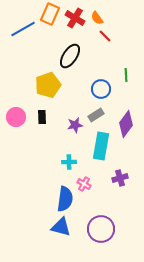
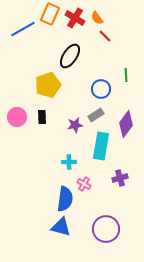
pink circle: moved 1 px right
purple circle: moved 5 px right
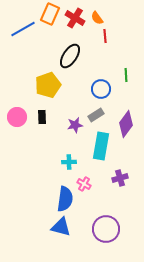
red line: rotated 40 degrees clockwise
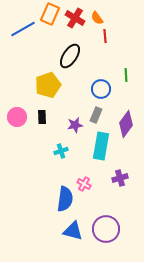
gray rectangle: rotated 35 degrees counterclockwise
cyan cross: moved 8 px left, 11 px up; rotated 16 degrees counterclockwise
blue triangle: moved 12 px right, 4 px down
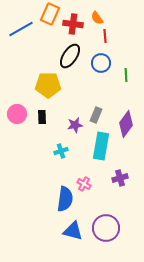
red cross: moved 2 px left, 6 px down; rotated 24 degrees counterclockwise
blue line: moved 2 px left
yellow pentagon: rotated 20 degrees clockwise
blue circle: moved 26 px up
pink circle: moved 3 px up
purple circle: moved 1 px up
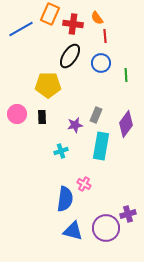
purple cross: moved 8 px right, 36 px down
